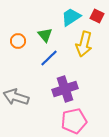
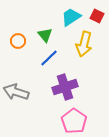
purple cross: moved 2 px up
gray arrow: moved 5 px up
pink pentagon: rotated 25 degrees counterclockwise
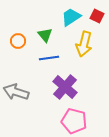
blue line: rotated 36 degrees clockwise
purple cross: rotated 30 degrees counterclockwise
pink pentagon: rotated 20 degrees counterclockwise
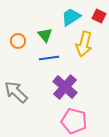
red square: moved 2 px right
gray arrow: rotated 25 degrees clockwise
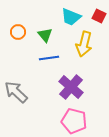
cyan trapezoid: rotated 125 degrees counterclockwise
orange circle: moved 9 px up
purple cross: moved 6 px right
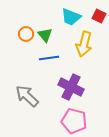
orange circle: moved 8 px right, 2 px down
purple cross: rotated 15 degrees counterclockwise
gray arrow: moved 11 px right, 4 px down
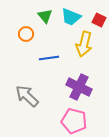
red square: moved 4 px down
green triangle: moved 19 px up
purple cross: moved 8 px right
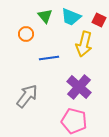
purple cross: rotated 15 degrees clockwise
gray arrow: rotated 85 degrees clockwise
